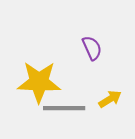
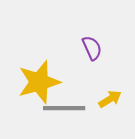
yellow star: rotated 18 degrees counterclockwise
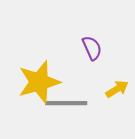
yellow arrow: moved 7 px right, 10 px up
gray line: moved 2 px right, 5 px up
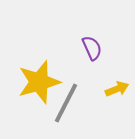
yellow arrow: rotated 10 degrees clockwise
gray line: rotated 63 degrees counterclockwise
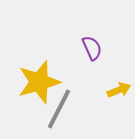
yellow arrow: moved 2 px right, 1 px down
gray line: moved 7 px left, 6 px down
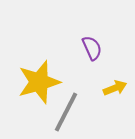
yellow arrow: moved 4 px left, 2 px up
gray line: moved 7 px right, 3 px down
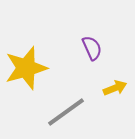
yellow star: moved 13 px left, 14 px up
gray line: rotated 27 degrees clockwise
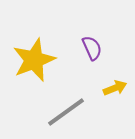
yellow star: moved 8 px right, 8 px up; rotated 6 degrees counterclockwise
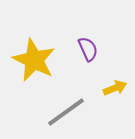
purple semicircle: moved 4 px left, 1 px down
yellow star: rotated 24 degrees counterclockwise
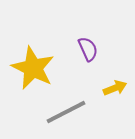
yellow star: moved 1 px left, 8 px down
gray line: rotated 9 degrees clockwise
